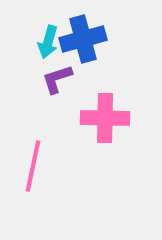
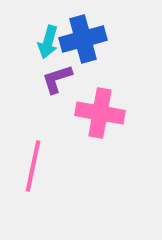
pink cross: moved 5 px left, 5 px up; rotated 9 degrees clockwise
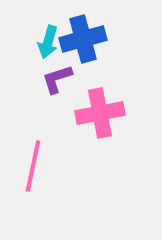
pink cross: rotated 21 degrees counterclockwise
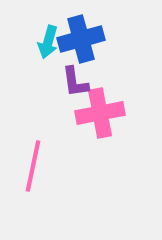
blue cross: moved 2 px left
purple L-shape: moved 18 px right, 3 px down; rotated 80 degrees counterclockwise
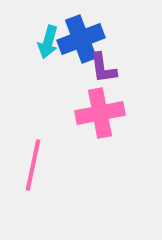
blue cross: rotated 6 degrees counterclockwise
purple L-shape: moved 28 px right, 14 px up
pink line: moved 1 px up
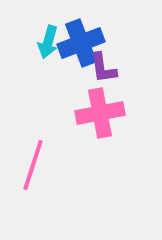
blue cross: moved 4 px down
pink line: rotated 6 degrees clockwise
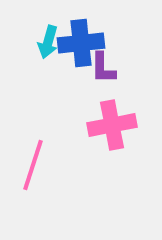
blue cross: rotated 15 degrees clockwise
purple L-shape: rotated 8 degrees clockwise
pink cross: moved 12 px right, 12 px down
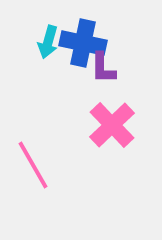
blue cross: moved 2 px right; rotated 18 degrees clockwise
pink cross: rotated 33 degrees counterclockwise
pink line: rotated 48 degrees counterclockwise
